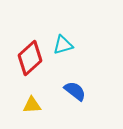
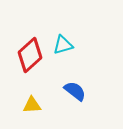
red diamond: moved 3 px up
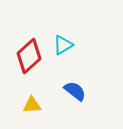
cyan triangle: rotated 15 degrees counterclockwise
red diamond: moved 1 px left, 1 px down
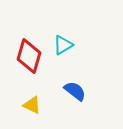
red diamond: rotated 32 degrees counterclockwise
yellow triangle: rotated 30 degrees clockwise
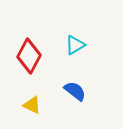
cyan triangle: moved 12 px right
red diamond: rotated 12 degrees clockwise
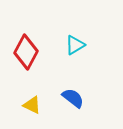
red diamond: moved 3 px left, 4 px up
blue semicircle: moved 2 px left, 7 px down
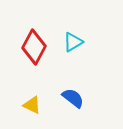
cyan triangle: moved 2 px left, 3 px up
red diamond: moved 8 px right, 5 px up
